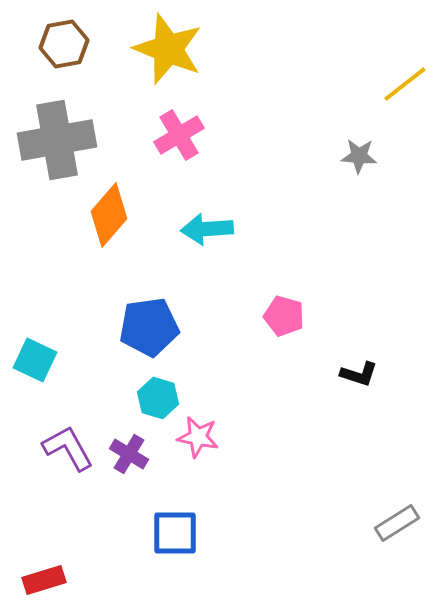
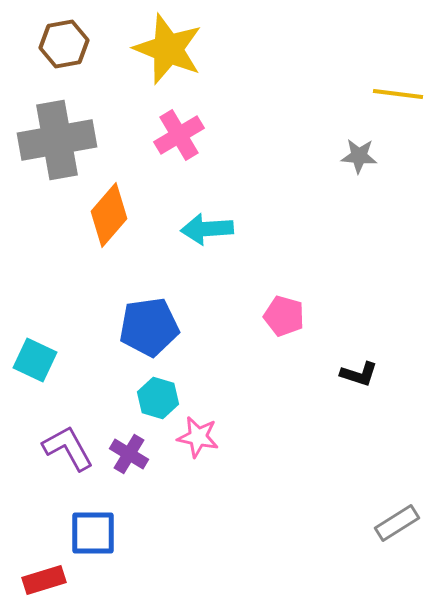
yellow line: moved 7 px left, 10 px down; rotated 45 degrees clockwise
blue square: moved 82 px left
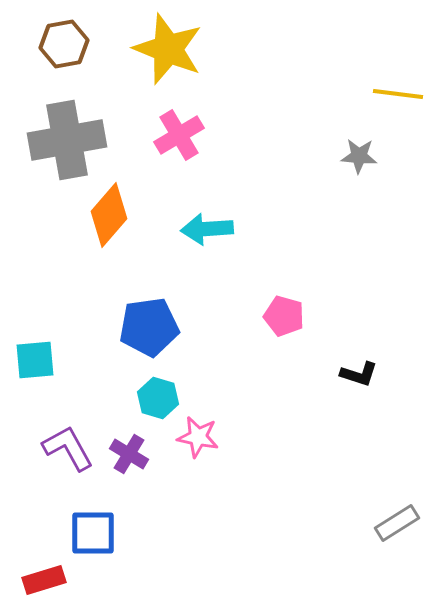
gray cross: moved 10 px right
cyan square: rotated 30 degrees counterclockwise
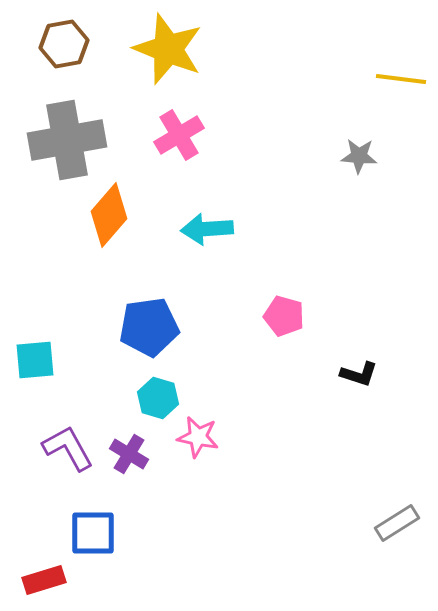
yellow line: moved 3 px right, 15 px up
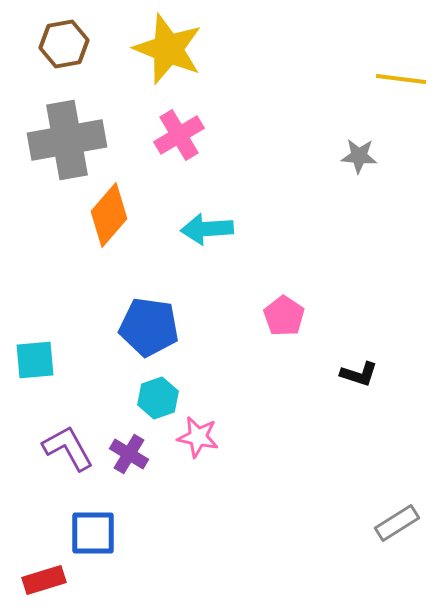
pink pentagon: rotated 18 degrees clockwise
blue pentagon: rotated 16 degrees clockwise
cyan hexagon: rotated 24 degrees clockwise
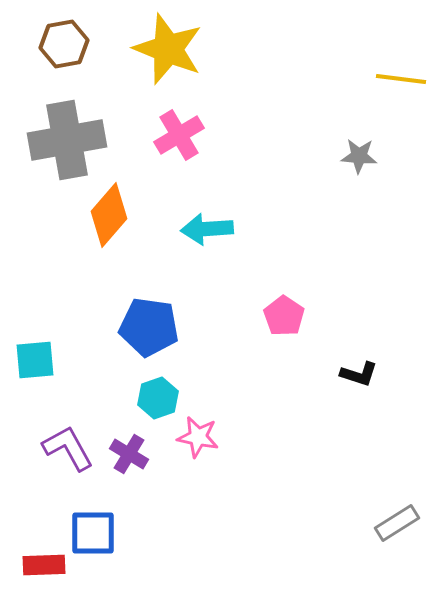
red rectangle: moved 15 px up; rotated 15 degrees clockwise
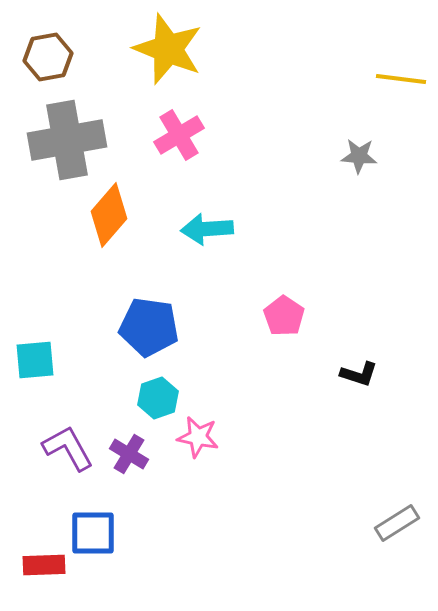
brown hexagon: moved 16 px left, 13 px down
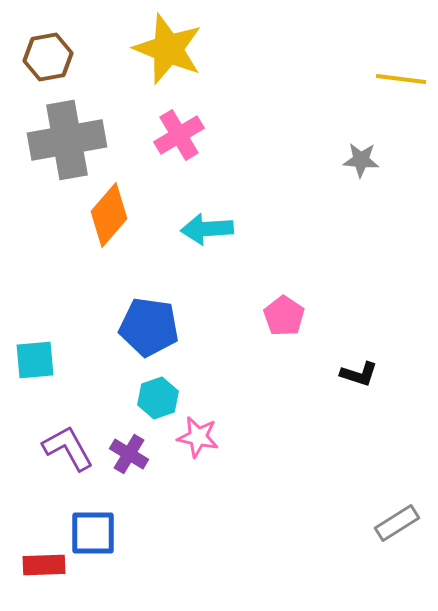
gray star: moved 2 px right, 4 px down
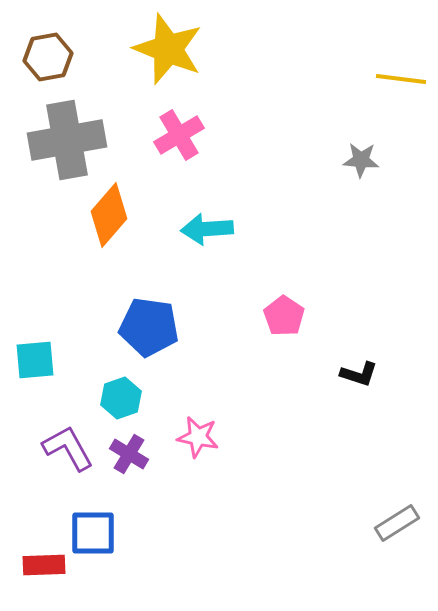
cyan hexagon: moved 37 px left
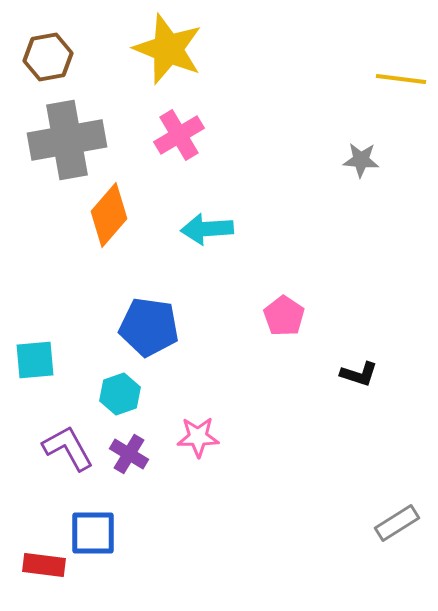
cyan hexagon: moved 1 px left, 4 px up
pink star: rotated 12 degrees counterclockwise
red rectangle: rotated 9 degrees clockwise
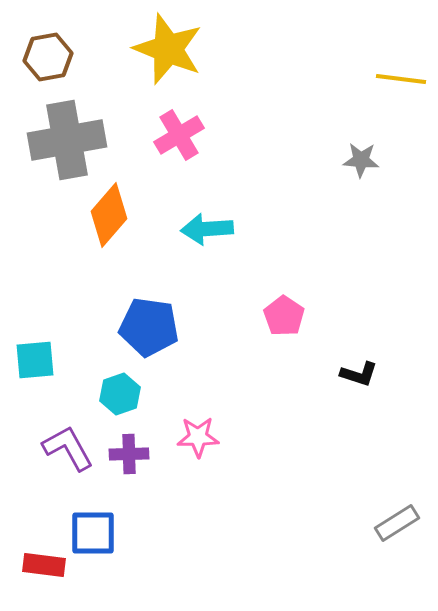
purple cross: rotated 33 degrees counterclockwise
